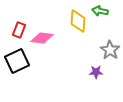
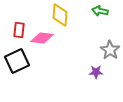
yellow diamond: moved 18 px left, 6 px up
red rectangle: rotated 14 degrees counterclockwise
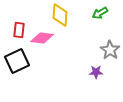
green arrow: moved 2 px down; rotated 42 degrees counterclockwise
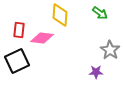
green arrow: rotated 112 degrees counterclockwise
